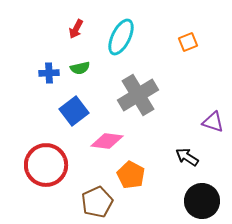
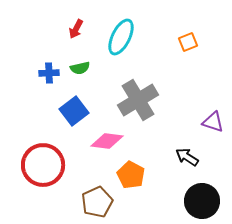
gray cross: moved 5 px down
red circle: moved 3 px left
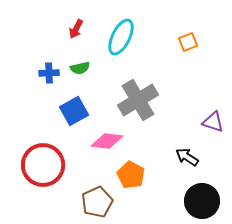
blue square: rotated 8 degrees clockwise
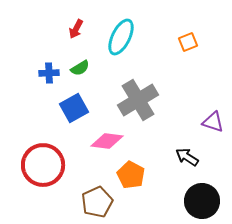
green semicircle: rotated 18 degrees counterclockwise
blue square: moved 3 px up
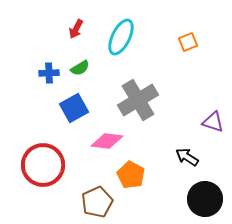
black circle: moved 3 px right, 2 px up
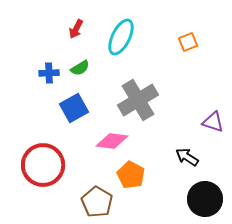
pink diamond: moved 5 px right
brown pentagon: rotated 16 degrees counterclockwise
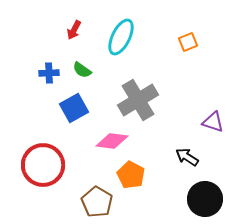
red arrow: moved 2 px left, 1 px down
green semicircle: moved 2 px right, 2 px down; rotated 66 degrees clockwise
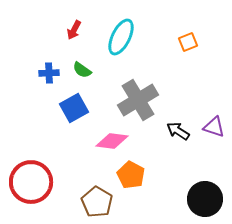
purple triangle: moved 1 px right, 5 px down
black arrow: moved 9 px left, 26 px up
red circle: moved 12 px left, 17 px down
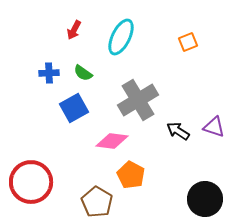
green semicircle: moved 1 px right, 3 px down
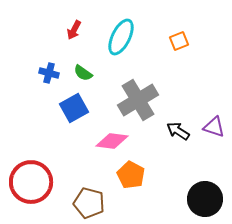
orange square: moved 9 px left, 1 px up
blue cross: rotated 18 degrees clockwise
brown pentagon: moved 8 px left, 1 px down; rotated 16 degrees counterclockwise
